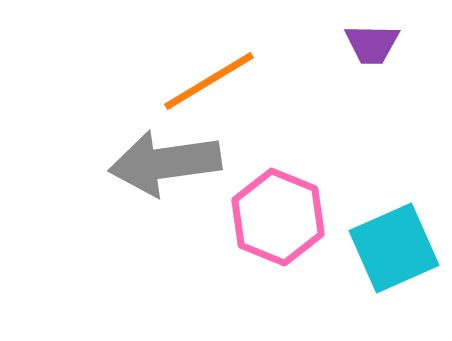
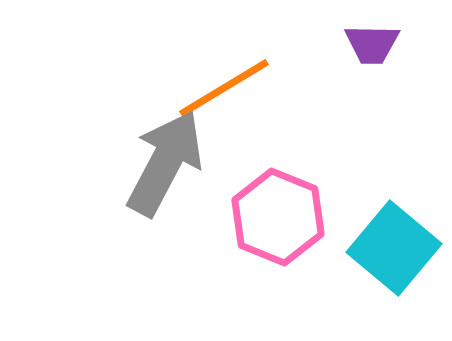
orange line: moved 15 px right, 7 px down
gray arrow: rotated 126 degrees clockwise
cyan square: rotated 26 degrees counterclockwise
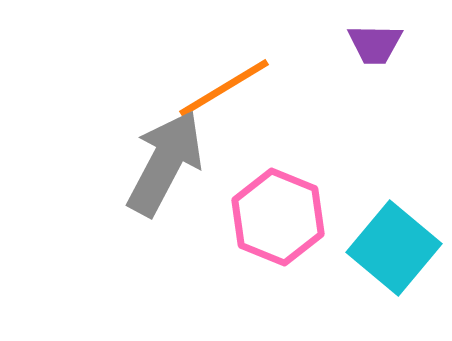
purple trapezoid: moved 3 px right
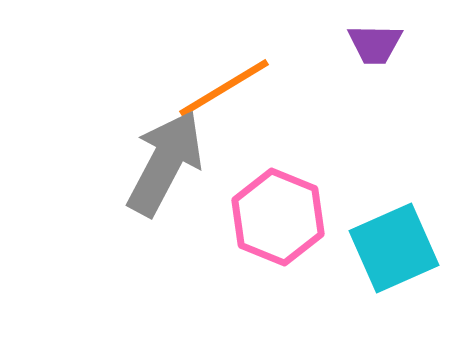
cyan square: rotated 26 degrees clockwise
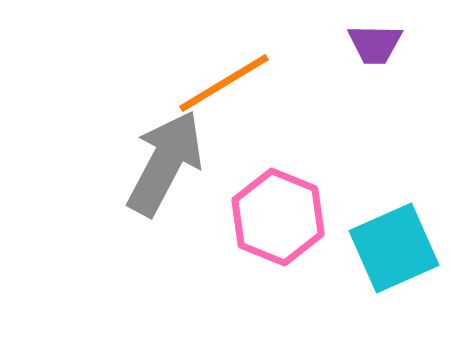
orange line: moved 5 px up
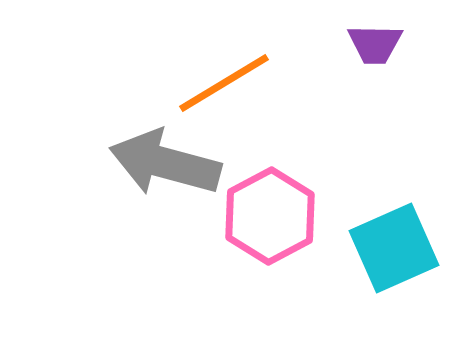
gray arrow: rotated 103 degrees counterclockwise
pink hexagon: moved 8 px left, 1 px up; rotated 10 degrees clockwise
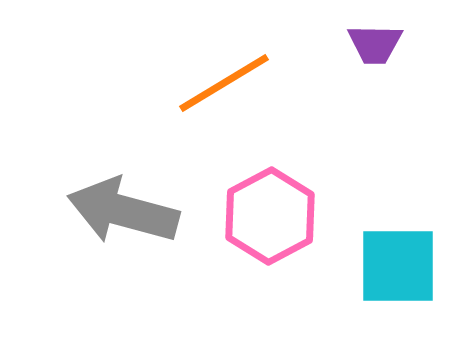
gray arrow: moved 42 px left, 48 px down
cyan square: moved 4 px right, 18 px down; rotated 24 degrees clockwise
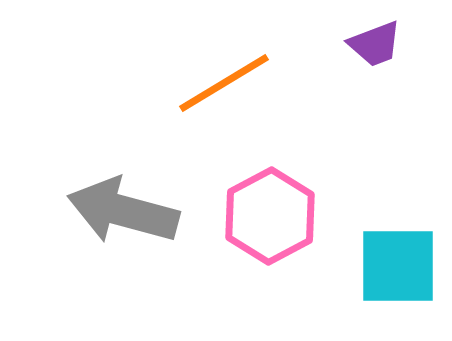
purple trapezoid: rotated 22 degrees counterclockwise
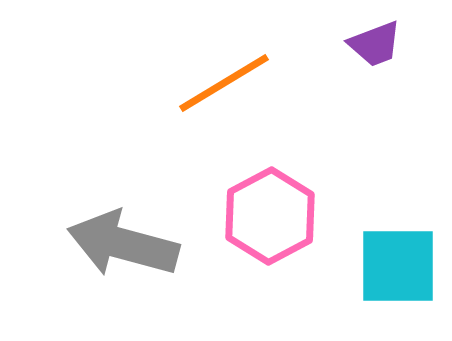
gray arrow: moved 33 px down
